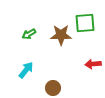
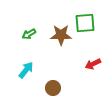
red arrow: rotated 21 degrees counterclockwise
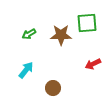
green square: moved 2 px right
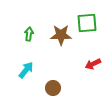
green arrow: rotated 128 degrees clockwise
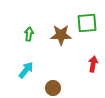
red arrow: rotated 126 degrees clockwise
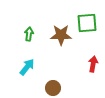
cyan arrow: moved 1 px right, 3 px up
